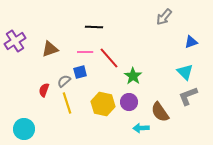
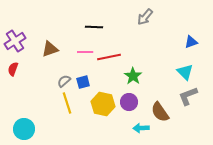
gray arrow: moved 19 px left
red line: moved 1 px up; rotated 60 degrees counterclockwise
blue square: moved 3 px right, 10 px down
red semicircle: moved 31 px left, 21 px up
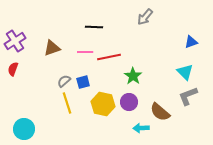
brown triangle: moved 2 px right, 1 px up
brown semicircle: rotated 15 degrees counterclockwise
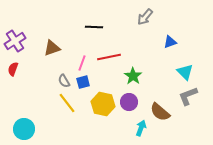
blue triangle: moved 21 px left
pink line: moved 3 px left, 11 px down; rotated 70 degrees counterclockwise
gray semicircle: rotated 80 degrees counterclockwise
yellow line: rotated 20 degrees counterclockwise
cyan arrow: rotated 112 degrees clockwise
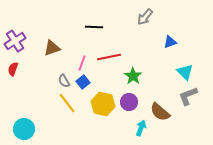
blue square: rotated 24 degrees counterclockwise
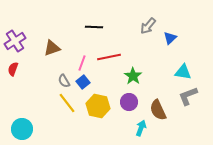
gray arrow: moved 3 px right, 9 px down
blue triangle: moved 4 px up; rotated 24 degrees counterclockwise
cyan triangle: moved 2 px left; rotated 36 degrees counterclockwise
yellow hexagon: moved 5 px left, 2 px down
brown semicircle: moved 2 px left, 2 px up; rotated 25 degrees clockwise
cyan circle: moved 2 px left
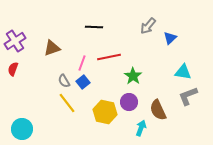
yellow hexagon: moved 7 px right, 6 px down
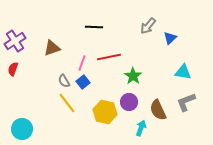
gray L-shape: moved 2 px left, 6 px down
